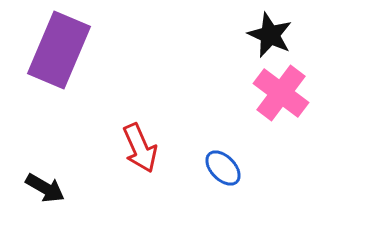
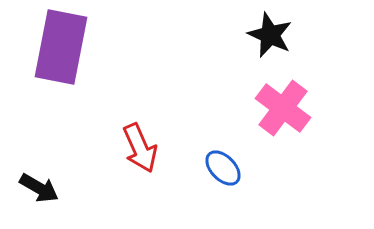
purple rectangle: moved 2 px right, 3 px up; rotated 12 degrees counterclockwise
pink cross: moved 2 px right, 15 px down
black arrow: moved 6 px left
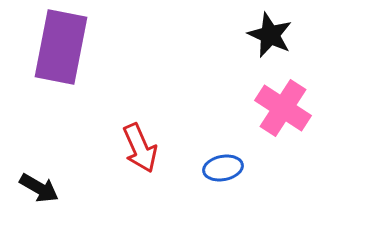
pink cross: rotated 4 degrees counterclockwise
blue ellipse: rotated 57 degrees counterclockwise
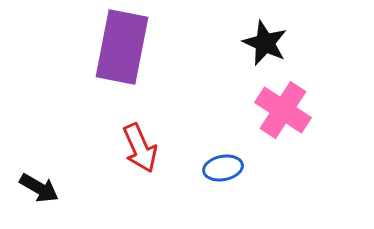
black star: moved 5 px left, 8 px down
purple rectangle: moved 61 px right
pink cross: moved 2 px down
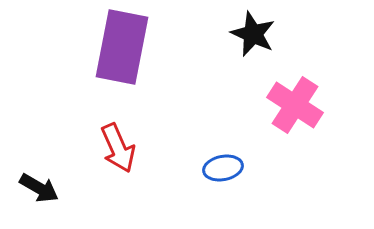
black star: moved 12 px left, 9 px up
pink cross: moved 12 px right, 5 px up
red arrow: moved 22 px left
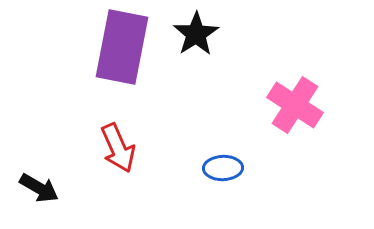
black star: moved 57 px left; rotated 15 degrees clockwise
blue ellipse: rotated 9 degrees clockwise
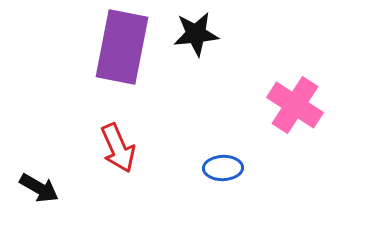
black star: rotated 27 degrees clockwise
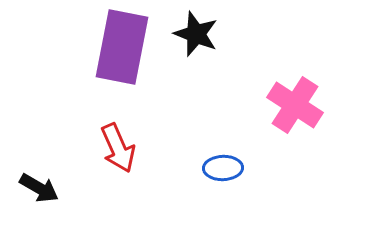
black star: rotated 27 degrees clockwise
